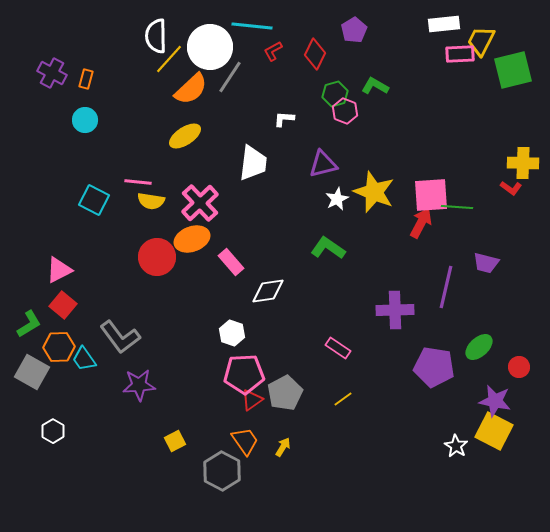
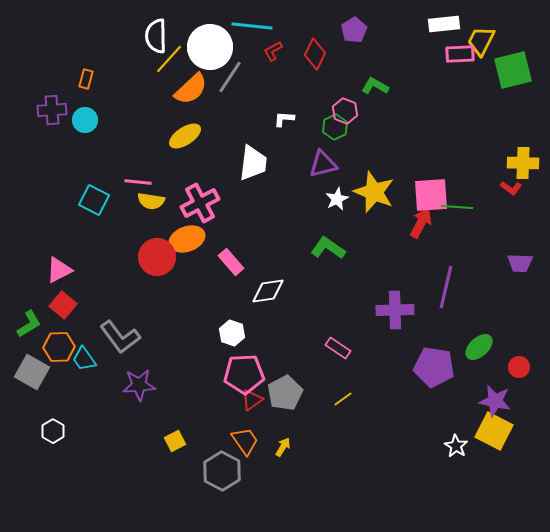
purple cross at (52, 73): moved 37 px down; rotated 32 degrees counterclockwise
green hexagon at (335, 94): moved 33 px down; rotated 10 degrees counterclockwise
pink cross at (200, 203): rotated 15 degrees clockwise
orange ellipse at (192, 239): moved 5 px left
purple trapezoid at (486, 263): moved 34 px right; rotated 12 degrees counterclockwise
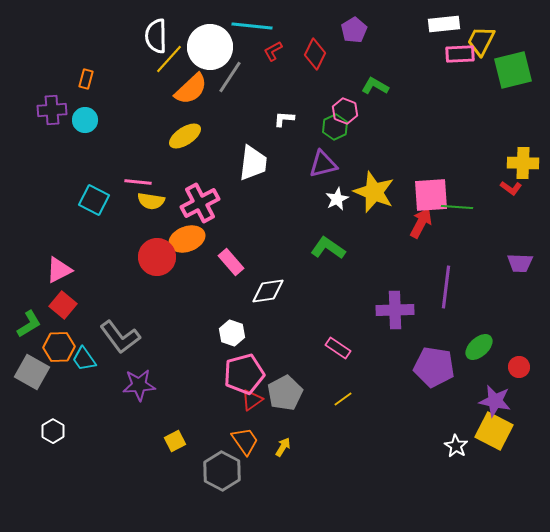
purple line at (446, 287): rotated 6 degrees counterclockwise
pink pentagon at (244, 374): rotated 12 degrees counterclockwise
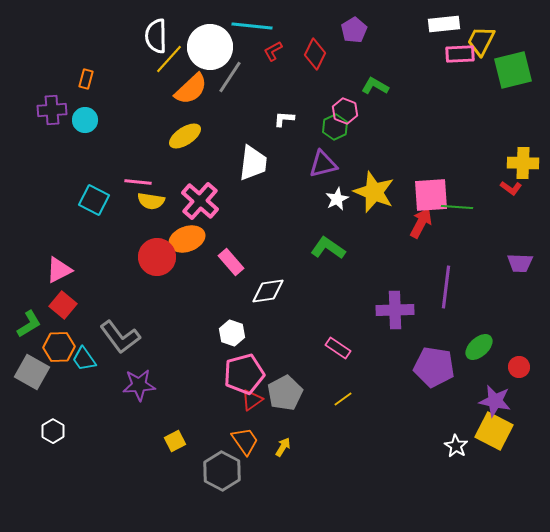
pink cross at (200, 203): moved 2 px up; rotated 21 degrees counterclockwise
